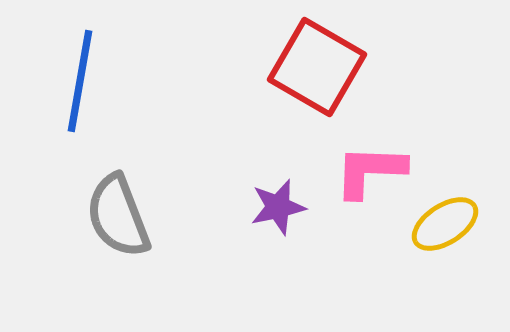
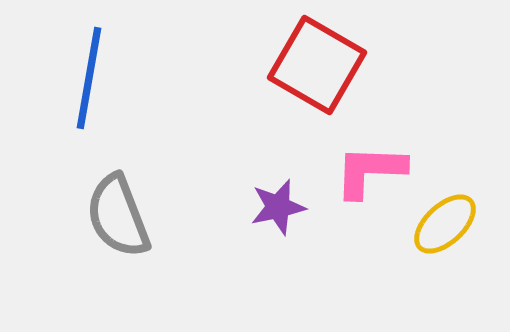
red square: moved 2 px up
blue line: moved 9 px right, 3 px up
yellow ellipse: rotated 10 degrees counterclockwise
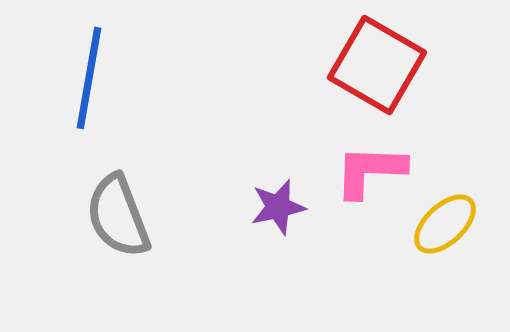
red square: moved 60 px right
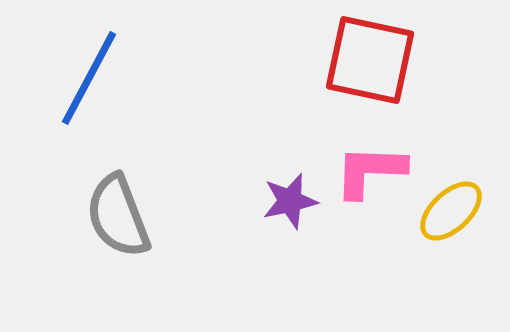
red square: moved 7 px left, 5 px up; rotated 18 degrees counterclockwise
blue line: rotated 18 degrees clockwise
purple star: moved 12 px right, 6 px up
yellow ellipse: moved 6 px right, 13 px up
